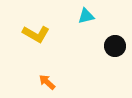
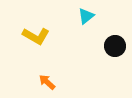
cyan triangle: rotated 24 degrees counterclockwise
yellow L-shape: moved 2 px down
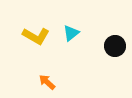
cyan triangle: moved 15 px left, 17 px down
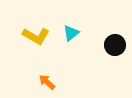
black circle: moved 1 px up
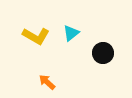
black circle: moved 12 px left, 8 px down
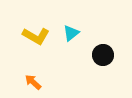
black circle: moved 2 px down
orange arrow: moved 14 px left
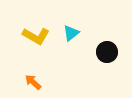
black circle: moved 4 px right, 3 px up
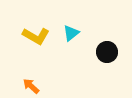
orange arrow: moved 2 px left, 4 px down
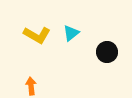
yellow L-shape: moved 1 px right, 1 px up
orange arrow: rotated 42 degrees clockwise
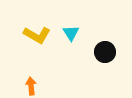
cyan triangle: rotated 24 degrees counterclockwise
black circle: moved 2 px left
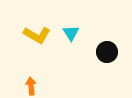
black circle: moved 2 px right
